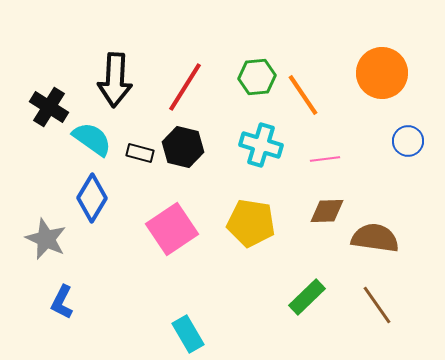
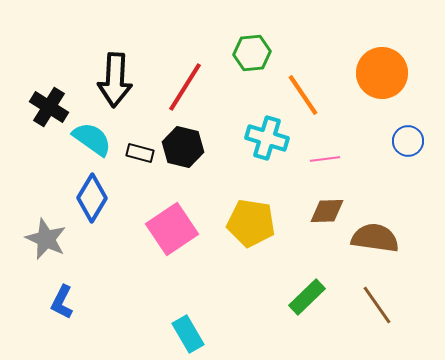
green hexagon: moved 5 px left, 24 px up
cyan cross: moved 6 px right, 7 px up
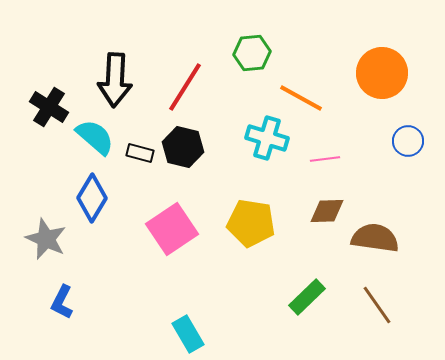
orange line: moved 2 px left, 3 px down; rotated 27 degrees counterclockwise
cyan semicircle: moved 3 px right, 2 px up; rotated 6 degrees clockwise
